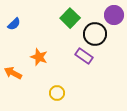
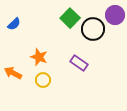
purple circle: moved 1 px right
black circle: moved 2 px left, 5 px up
purple rectangle: moved 5 px left, 7 px down
yellow circle: moved 14 px left, 13 px up
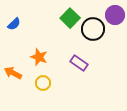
yellow circle: moved 3 px down
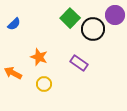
yellow circle: moved 1 px right, 1 px down
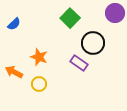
purple circle: moved 2 px up
black circle: moved 14 px down
orange arrow: moved 1 px right, 1 px up
yellow circle: moved 5 px left
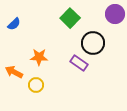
purple circle: moved 1 px down
orange star: rotated 18 degrees counterclockwise
yellow circle: moved 3 px left, 1 px down
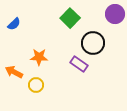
purple rectangle: moved 1 px down
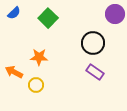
green square: moved 22 px left
blue semicircle: moved 11 px up
purple rectangle: moved 16 px right, 8 px down
